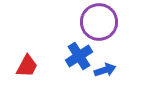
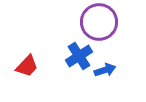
red trapezoid: rotated 15 degrees clockwise
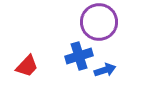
blue cross: rotated 16 degrees clockwise
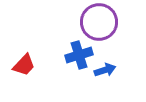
blue cross: moved 1 px up
red trapezoid: moved 3 px left, 1 px up
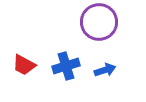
blue cross: moved 13 px left, 11 px down
red trapezoid: rotated 75 degrees clockwise
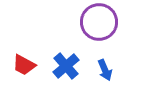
blue cross: rotated 24 degrees counterclockwise
blue arrow: rotated 85 degrees clockwise
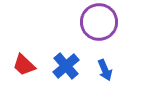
red trapezoid: rotated 15 degrees clockwise
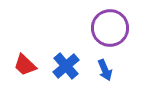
purple circle: moved 11 px right, 6 px down
red trapezoid: moved 1 px right
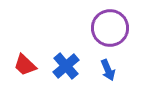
blue arrow: moved 3 px right
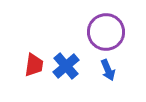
purple circle: moved 4 px left, 4 px down
red trapezoid: moved 9 px right; rotated 125 degrees counterclockwise
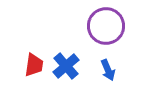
purple circle: moved 6 px up
